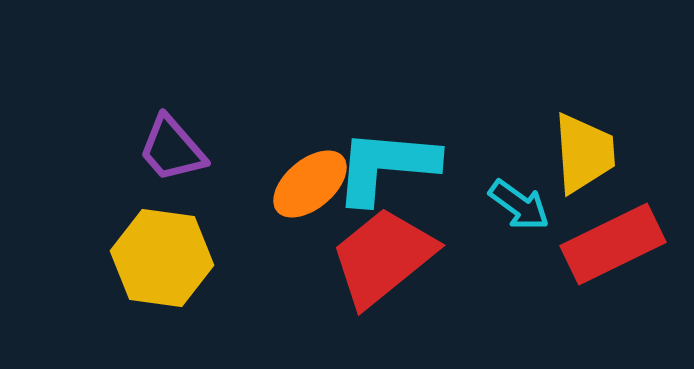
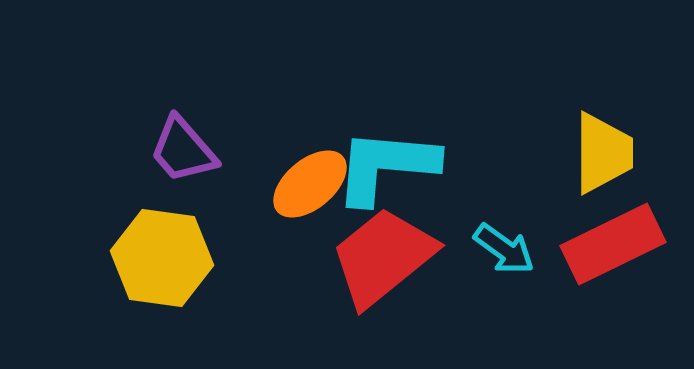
purple trapezoid: moved 11 px right, 1 px down
yellow trapezoid: moved 19 px right; rotated 4 degrees clockwise
cyan arrow: moved 15 px left, 44 px down
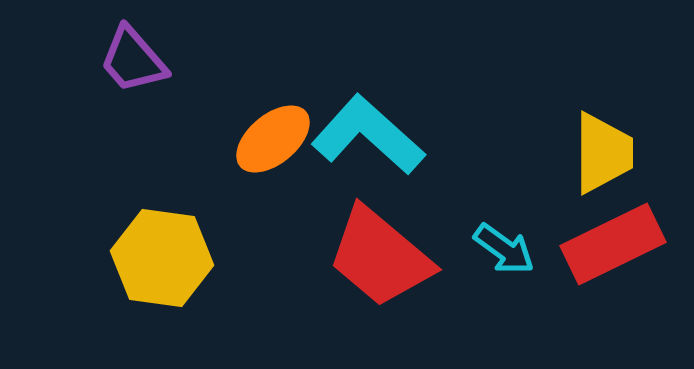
purple trapezoid: moved 50 px left, 90 px up
cyan L-shape: moved 18 px left, 31 px up; rotated 37 degrees clockwise
orange ellipse: moved 37 px left, 45 px up
red trapezoid: moved 3 px left; rotated 101 degrees counterclockwise
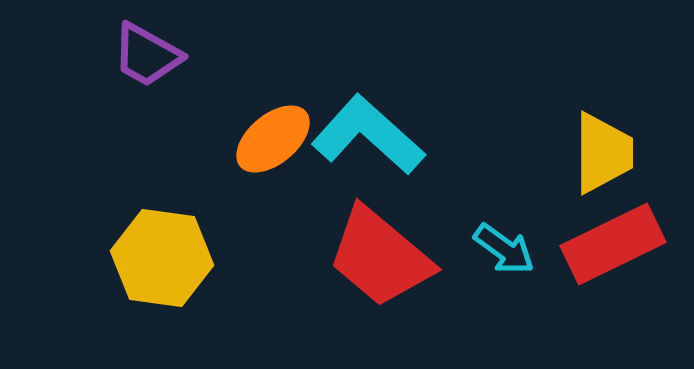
purple trapezoid: moved 14 px right, 5 px up; rotated 20 degrees counterclockwise
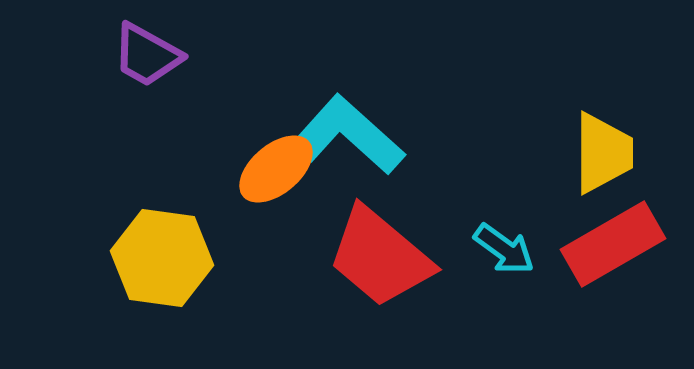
cyan L-shape: moved 20 px left
orange ellipse: moved 3 px right, 30 px down
red rectangle: rotated 4 degrees counterclockwise
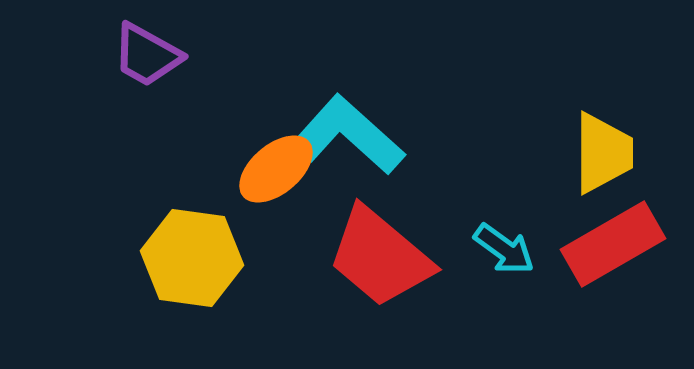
yellow hexagon: moved 30 px right
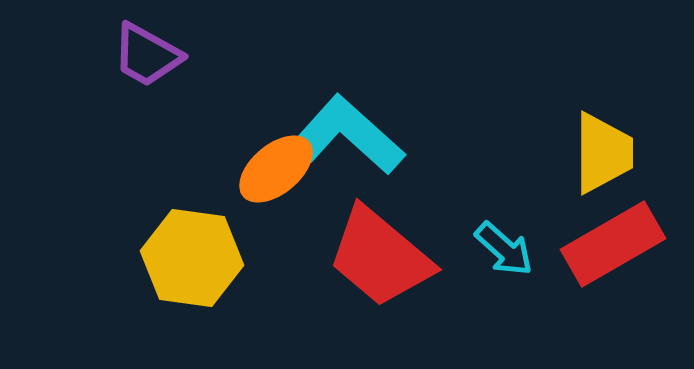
cyan arrow: rotated 6 degrees clockwise
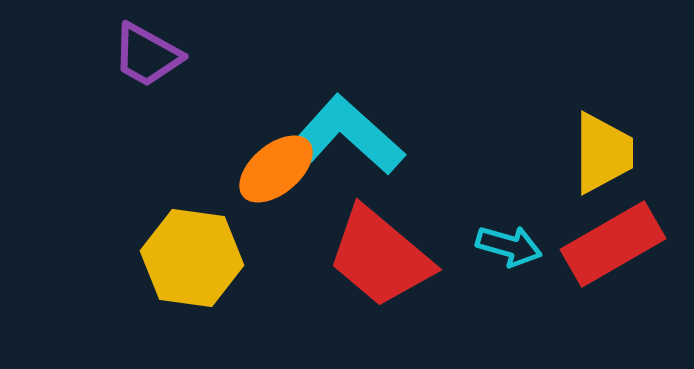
cyan arrow: moved 5 px right, 3 px up; rotated 26 degrees counterclockwise
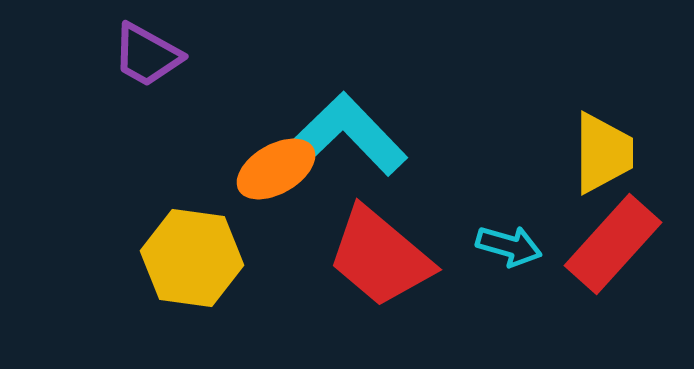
cyan L-shape: moved 3 px right, 1 px up; rotated 4 degrees clockwise
orange ellipse: rotated 10 degrees clockwise
red rectangle: rotated 18 degrees counterclockwise
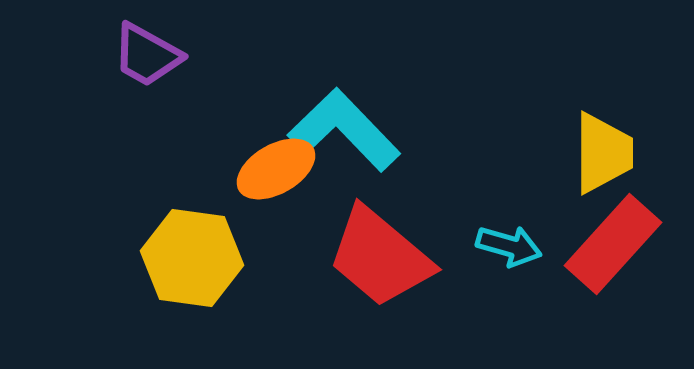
cyan L-shape: moved 7 px left, 4 px up
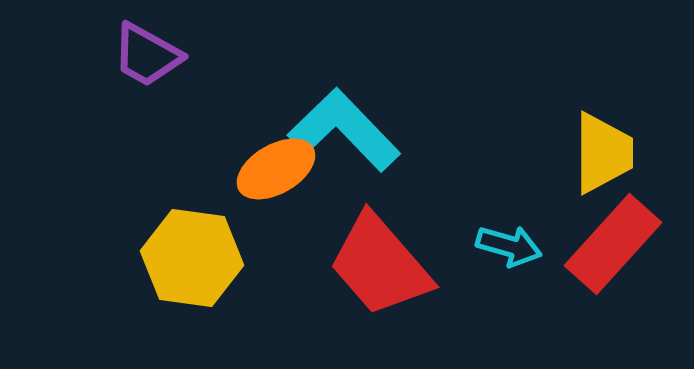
red trapezoid: moved 8 px down; rotated 9 degrees clockwise
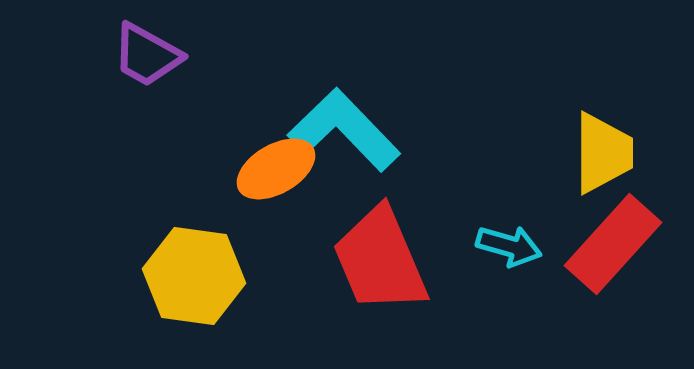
yellow hexagon: moved 2 px right, 18 px down
red trapezoid: moved 5 px up; rotated 18 degrees clockwise
